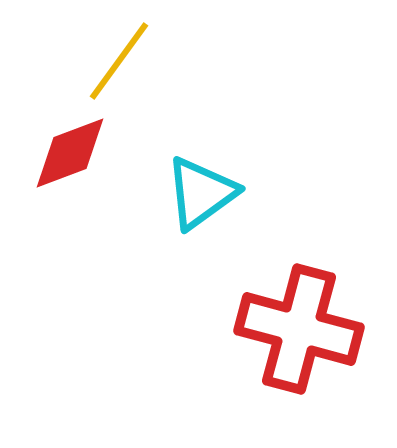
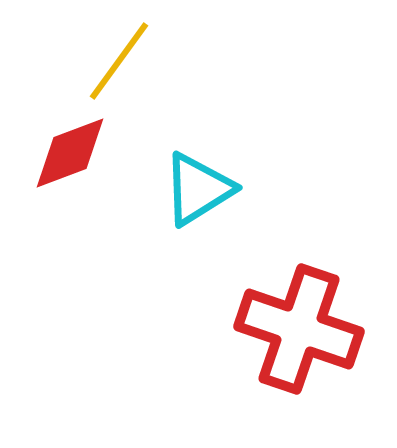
cyan triangle: moved 3 px left, 4 px up; rotated 4 degrees clockwise
red cross: rotated 4 degrees clockwise
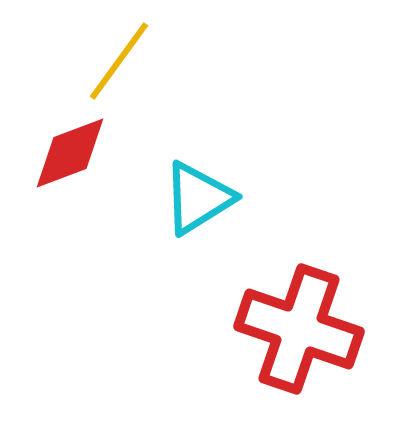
cyan triangle: moved 9 px down
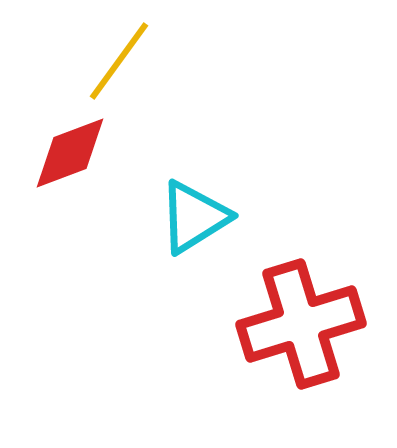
cyan triangle: moved 4 px left, 19 px down
red cross: moved 2 px right, 5 px up; rotated 36 degrees counterclockwise
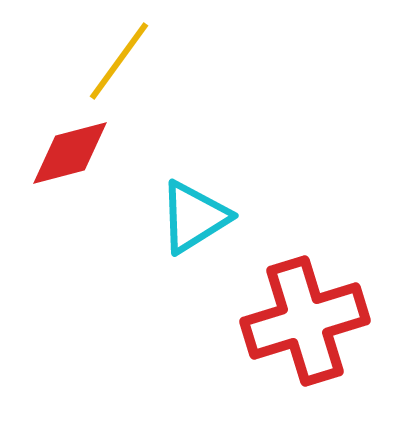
red diamond: rotated 6 degrees clockwise
red cross: moved 4 px right, 3 px up
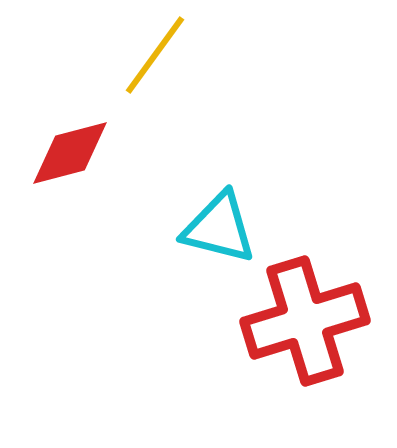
yellow line: moved 36 px right, 6 px up
cyan triangle: moved 25 px right, 11 px down; rotated 46 degrees clockwise
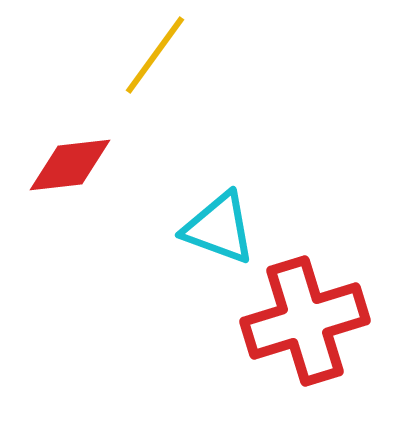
red diamond: moved 12 px down; rotated 8 degrees clockwise
cyan triangle: rotated 6 degrees clockwise
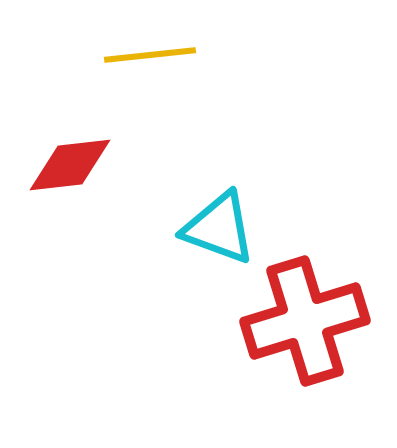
yellow line: moved 5 px left; rotated 48 degrees clockwise
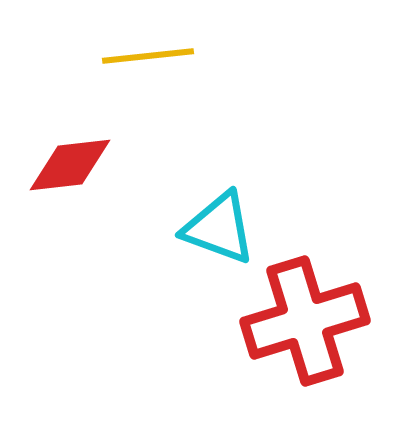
yellow line: moved 2 px left, 1 px down
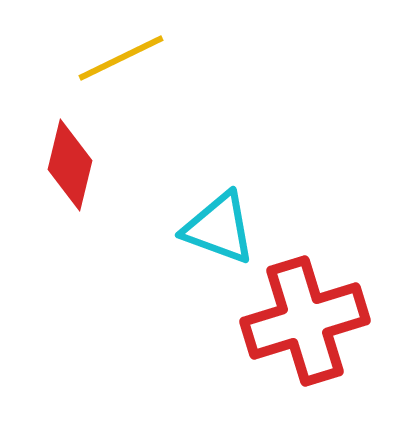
yellow line: moved 27 px left, 2 px down; rotated 20 degrees counterclockwise
red diamond: rotated 70 degrees counterclockwise
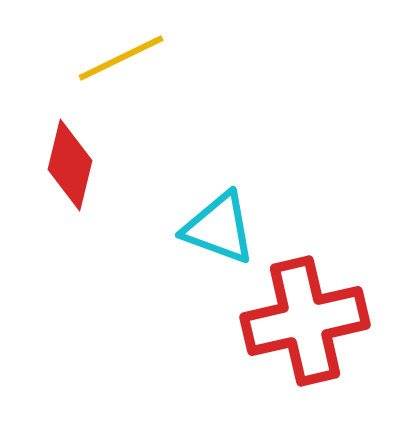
red cross: rotated 4 degrees clockwise
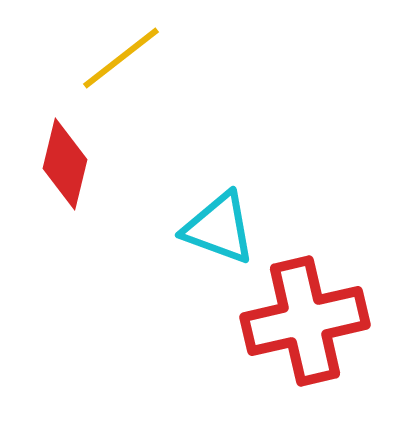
yellow line: rotated 12 degrees counterclockwise
red diamond: moved 5 px left, 1 px up
